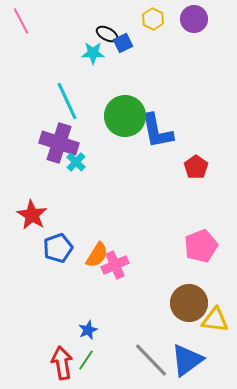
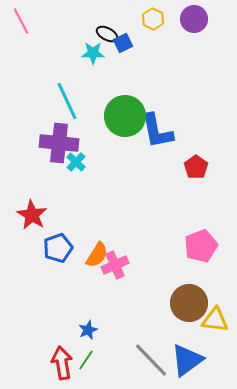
purple cross: rotated 12 degrees counterclockwise
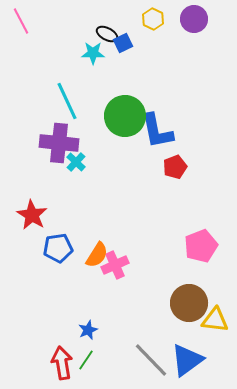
red pentagon: moved 21 px left; rotated 15 degrees clockwise
blue pentagon: rotated 12 degrees clockwise
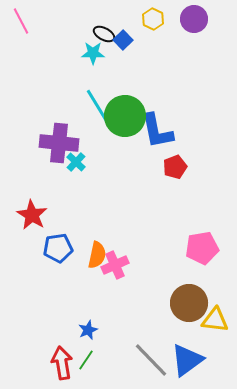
black ellipse: moved 3 px left
blue square: moved 3 px up; rotated 18 degrees counterclockwise
cyan line: moved 31 px right, 6 px down; rotated 6 degrees counterclockwise
pink pentagon: moved 1 px right, 2 px down; rotated 12 degrees clockwise
orange semicircle: rotated 20 degrees counterclockwise
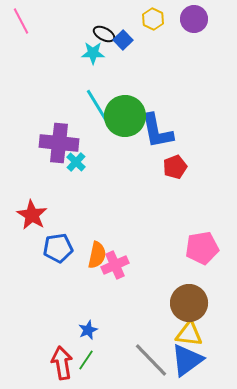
yellow triangle: moved 26 px left, 14 px down
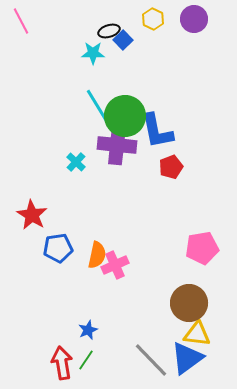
black ellipse: moved 5 px right, 3 px up; rotated 45 degrees counterclockwise
purple cross: moved 58 px right, 2 px down
red pentagon: moved 4 px left
yellow triangle: moved 8 px right
blue triangle: moved 2 px up
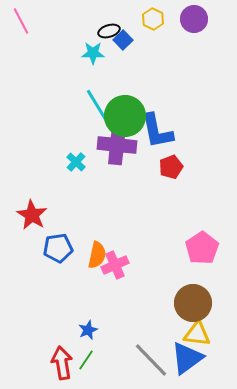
pink pentagon: rotated 24 degrees counterclockwise
brown circle: moved 4 px right
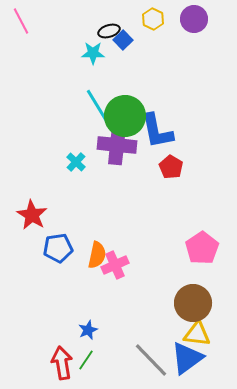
red pentagon: rotated 20 degrees counterclockwise
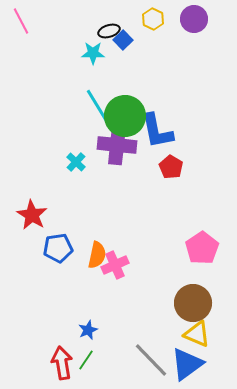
yellow triangle: rotated 16 degrees clockwise
blue triangle: moved 6 px down
